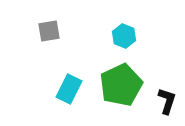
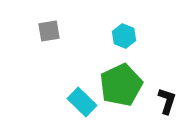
cyan rectangle: moved 13 px right, 13 px down; rotated 72 degrees counterclockwise
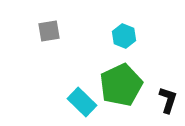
black L-shape: moved 1 px right, 1 px up
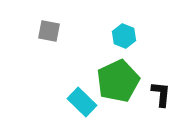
gray square: rotated 20 degrees clockwise
green pentagon: moved 3 px left, 4 px up
black L-shape: moved 7 px left, 6 px up; rotated 12 degrees counterclockwise
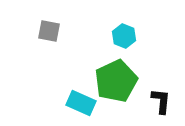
green pentagon: moved 2 px left
black L-shape: moved 7 px down
cyan rectangle: moved 1 px left, 1 px down; rotated 20 degrees counterclockwise
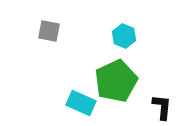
black L-shape: moved 1 px right, 6 px down
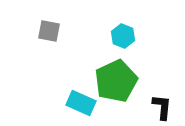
cyan hexagon: moved 1 px left
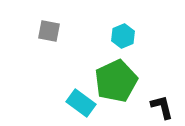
cyan hexagon: rotated 15 degrees clockwise
cyan rectangle: rotated 12 degrees clockwise
black L-shape: rotated 20 degrees counterclockwise
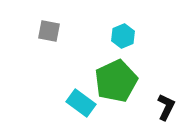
black L-shape: moved 4 px right; rotated 40 degrees clockwise
